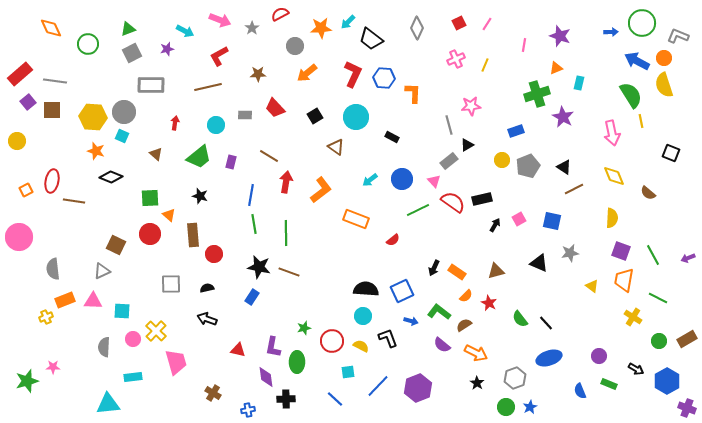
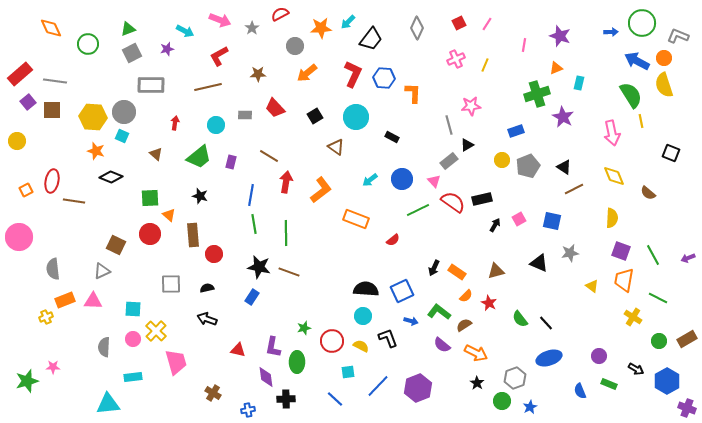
black trapezoid at (371, 39): rotated 90 degrees counterclockwise
cyan square at (122, 311): moved 11 px right, 2 px up
green circle at (506, 407): moved 4 px left, 6 px up
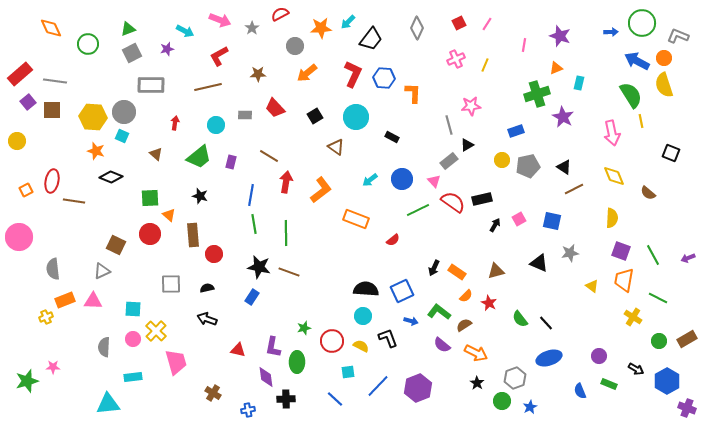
gray pentagon at (528, 166): rotated 10 degrees clockwise
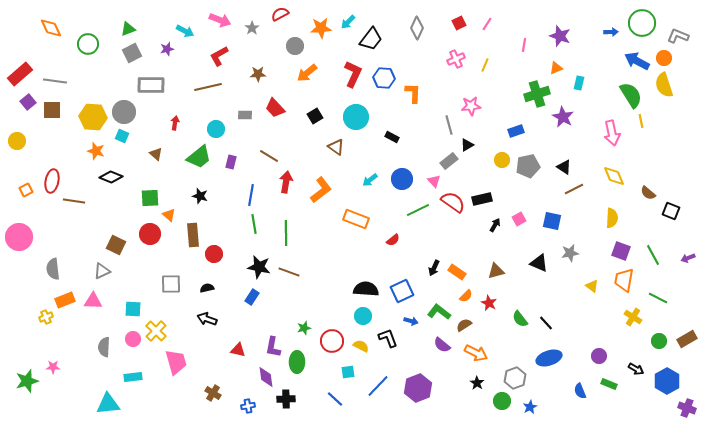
cyan circle at (216, 125): moved 4 px down
black square at (671, 153): moved 58 px down
blue cross at (248, 410): moved 4 px up
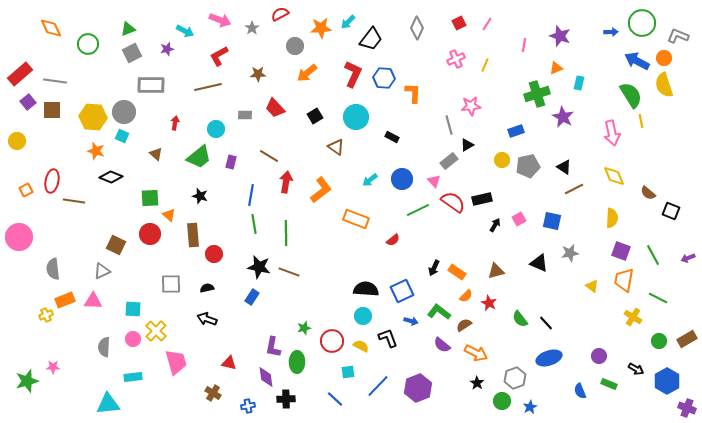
yellow cross at (46, 317): moved 2 px up
red triangle at (238, 350): moved 9 px left, 13 px down
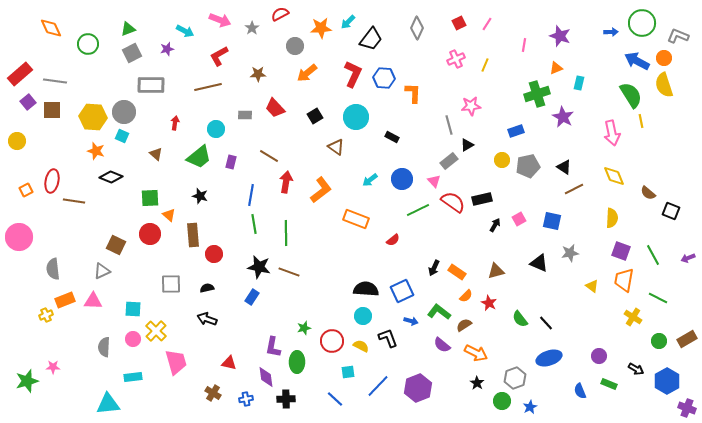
blue cross at (248, 406): moved 2 px left, 7 px up
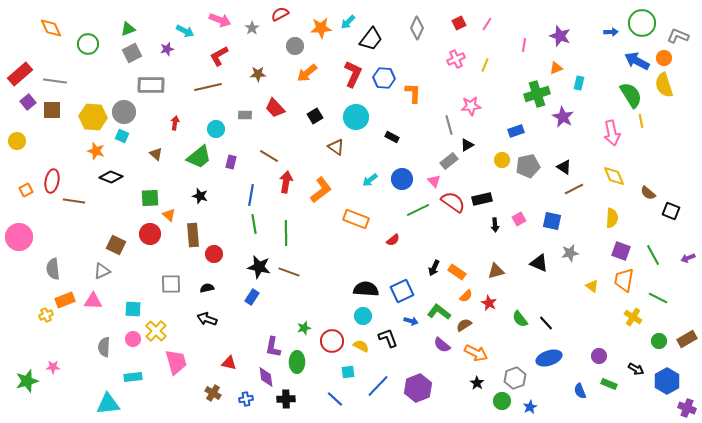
black arrow at (495, 225): rotated 144 degrees clockwise
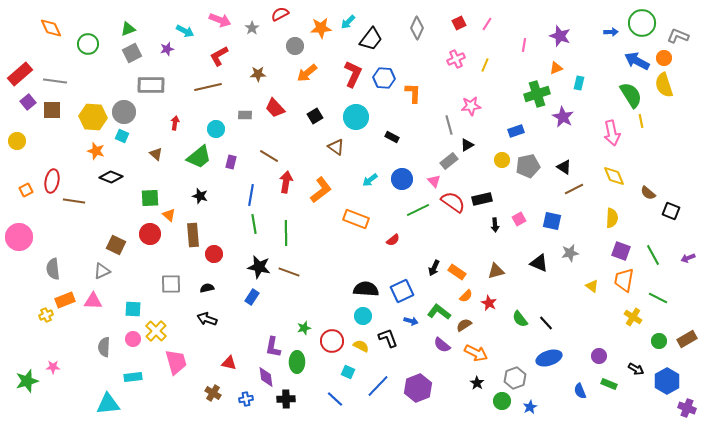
cyan square at (348, 372): rotated 32 degrees clockwise
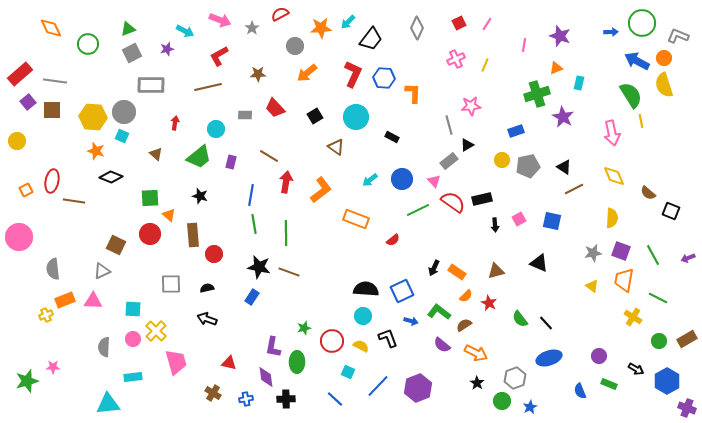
gray star at (570, 253): moved 23 px right
